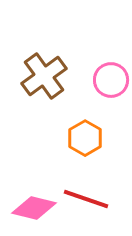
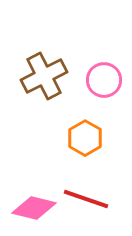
brown cross: rotated 9 degrees clockwise
pink circle: moved 7 px left
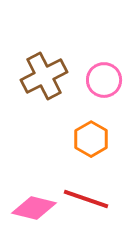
orange hexagon: moved 6 px right, 1 px down
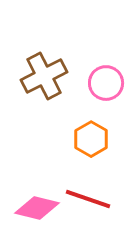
pink circle: moved 2 px right, 3 px down
red line: moved 2 px right
pink diamond: moved 3 px right
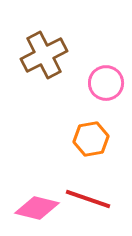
brown cross: moved 21 px up
orange hexagon: rotated 20 degrees clockwise
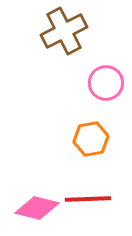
brown cross: moved 20 px right, 24 px up
red line: rotated 21 degrees counterclockwise
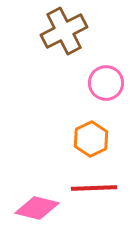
orange hexagon: rotated 16 degrees counterclockwise
red line: moved 6 px right, 11 px up
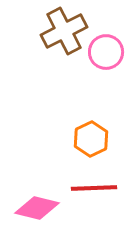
pink circle: moved 31 px up
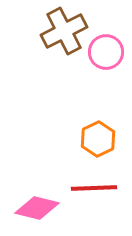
orange hexagon: moved 7 px right
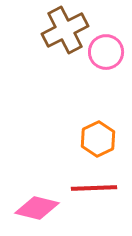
brown cross: moved 1 px right, 1 px up
